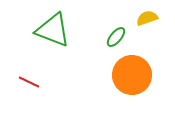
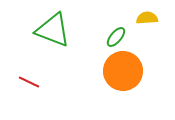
yellow semicircle: rotated 15 degrees clockwise
orange circle: moved 9 px left, 4 px up
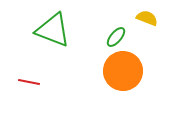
yellow semicircle: rotated 25 degrees clockwise
red line: rotated 15 degrees counterclockwise
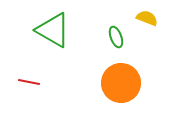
green triangle: rotated 9 degrees clockwise
green ellipse: rotated 60 degrees counterclockwise
orange circle: moved 2 px left, 12 px down
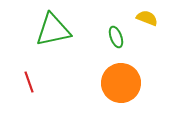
green triangle: rotated 42 degrees counterclockwise
red line: rotated 60 degrees clockwise
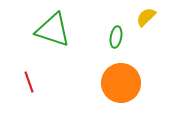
yellow semicircle: moved 1 px left, 1 px up; rotated 65 degrees counterclockwise
green triangle: rotated 30 degrees clockwise
green ellipse: rotated 30 degrees clockwise
